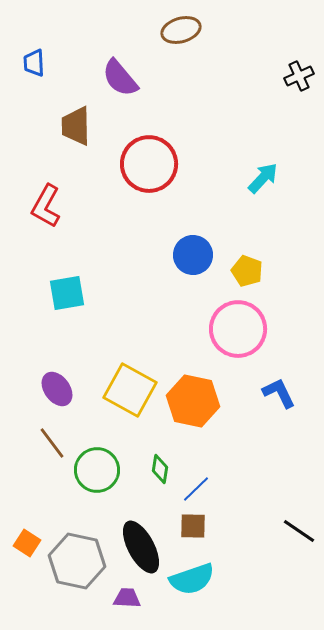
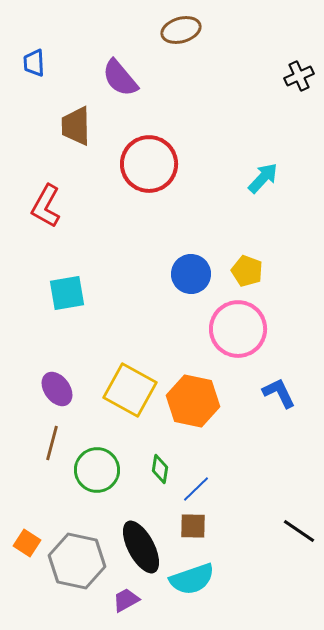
blue circle: moved 2 px left, 19 px down
brown line: rotated 52 degrees clockwise
purple trapezoid: moved 1 px left, 2 px down; rotated 32 degrees counterclockwise
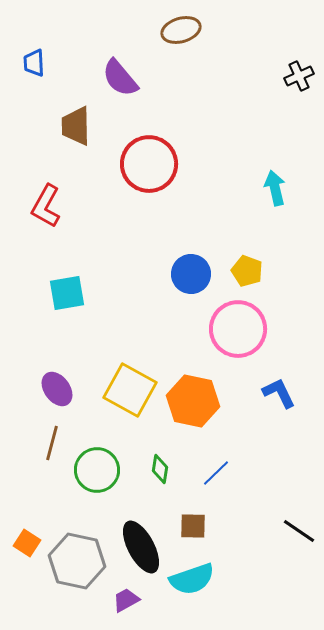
cyan arrow: moved 12 px right, 10 px down; rotated 56 degrees counterclockwise
blue line: moved 20 px right, 16 px up
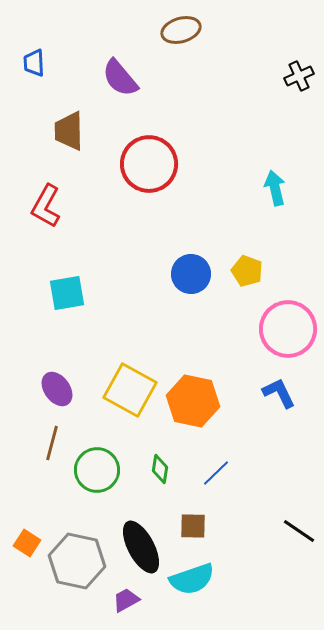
brown trapezoid: moved 7 px left, 5 px down
pink circle: moved 50 px right
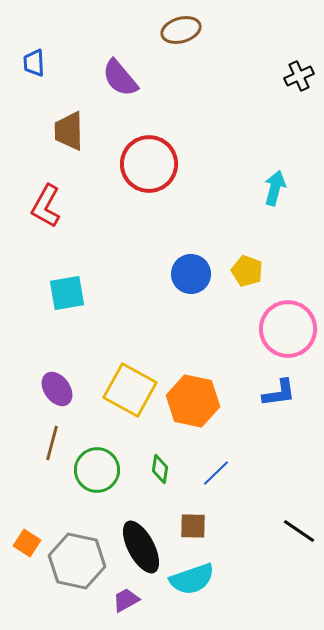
cyan arrow: rotated 28 degrees clockwise
blue L-shape: rotated 108 degrees clockwise
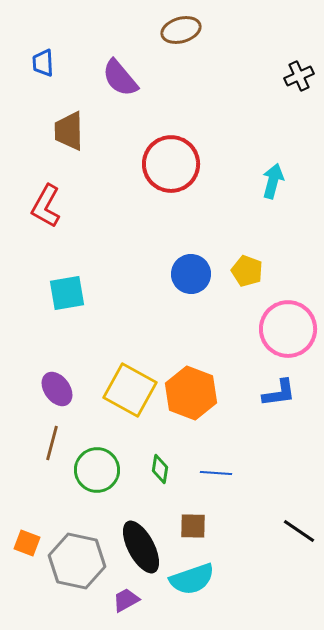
blue trapezoid: moved 9 px right
red circle: moved 22 px right
cyan arrow: moved 2 px left, 7 px up
orange hexagon: moved 2 px left, 8 px up; rotated 9 degrees clockwise
blue line: rotated 48 degrees clockwise
orange square: rotated 12 degrees counterclockwise
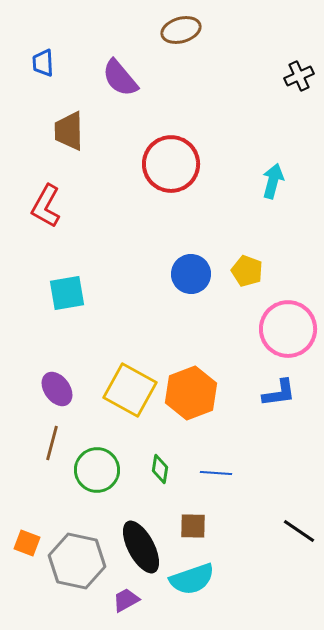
orange hexagon: rotated 18 degrees clockwise
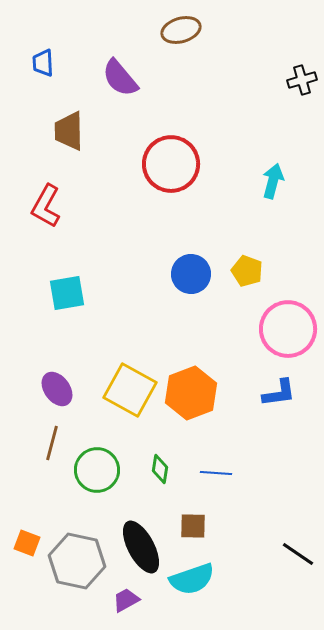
black cross: moved 3 px right, 4 px down; rotated 8 degrees clockwise
black line: moved 1 px left, 23 px down
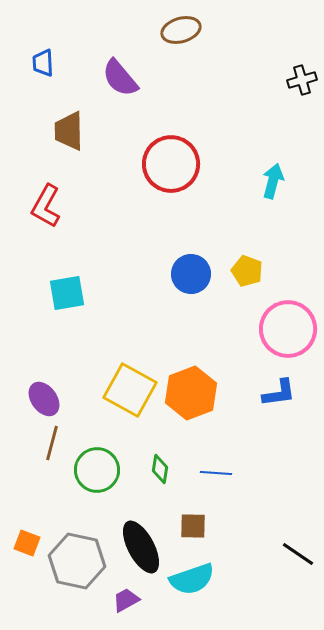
purple ellipse: moved 13 px left, 10 px down
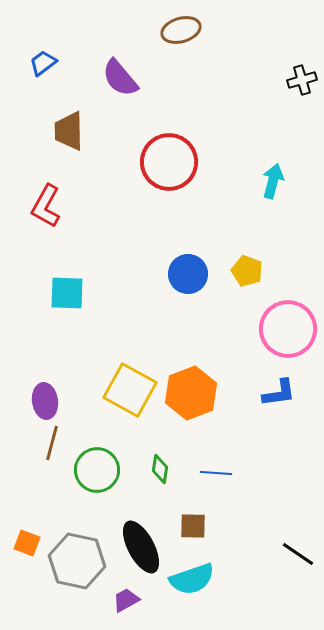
blue trapezoid: rotated 56 degrees clockwise
red circle: moved 2 px left, 2 px up
blue circle: moved 3 px left
cyan square: rotated 12 degrees clockwise
purple ellipse: moved 1 px right, 2 px down; rotated 28 degrees clockwise
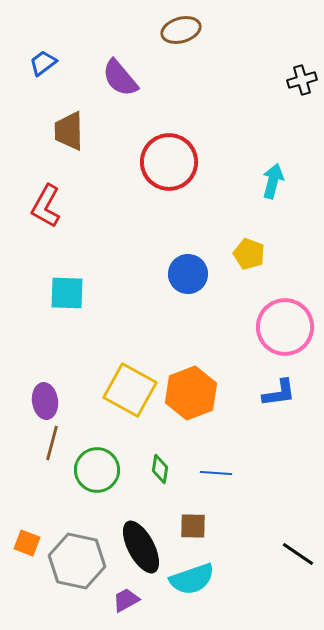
yellow pentagon: moved 2 px right, 17 px up
pink circle: moved 3 px left, 2 px up
